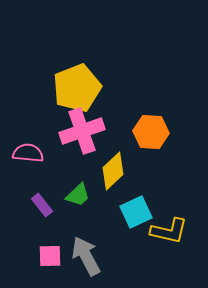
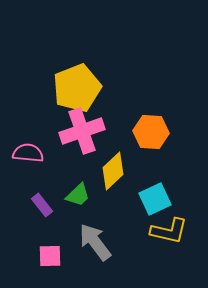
cyan square: moved 19 px right, 13 px up
gray arrow: moved 9 px right, 14 px up; rotated 9 degrees counterclockwise
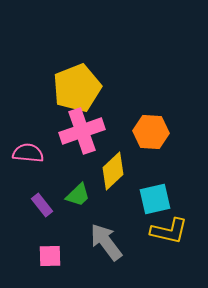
cyan square: rotated 12 degrees clockwise
gray arrow: moved 11 px right
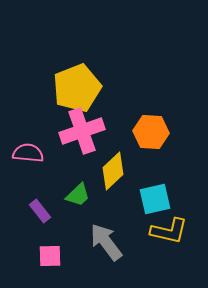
purple rectangle: moved 2 px left, 6 px down
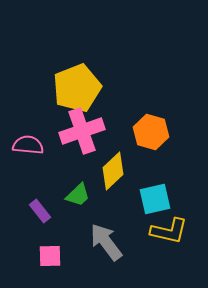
orange hexagon: rotated 12 degrees clockwise
pink semicircle: moved 8 px up
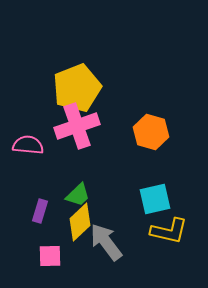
pink cross: moved 5 px left, 5 px up
yellow diamond: moved 33 px left, 51 px down
purple rectangle: rotated 55 degrees clockwise
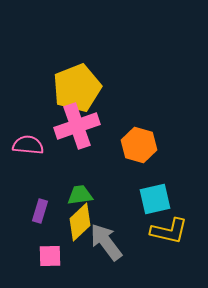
orange hexagon: moved 12 px left, 13 px down
green trapezoid: moved 2 px right; rotated 144 degrees counterclockwise
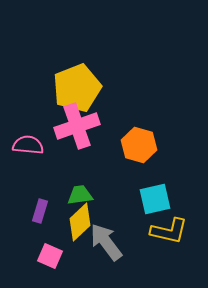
pink square: rotated 25 degrees clockwise
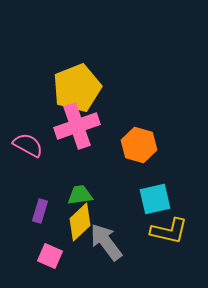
pink semicircle: rotated 24 degrees clockwise
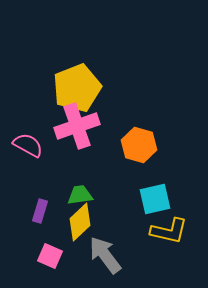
gray arrow: moved 1 px left, 13 px down
